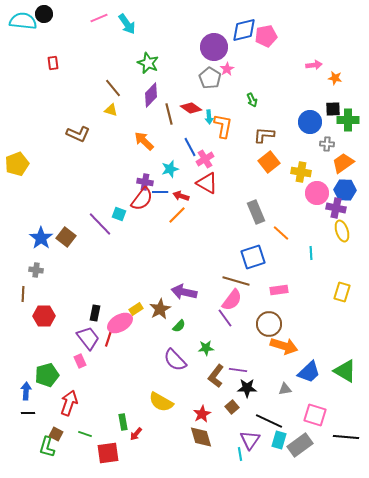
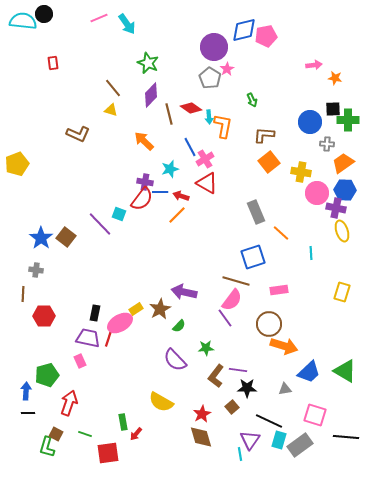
purple trapezoid at (88, 338): rotated 40 degrees counterclockwise
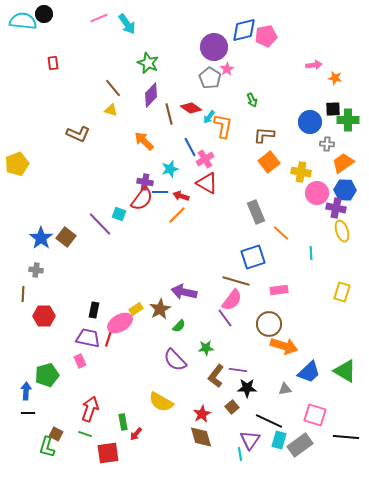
cyan arrow at (209, 117): rotated 40 degrees clockwise
black rectangle at (95, 313): moved 1 px left, 3 px up
red arrow at (69, 403): moved 21 px right, 6 px down
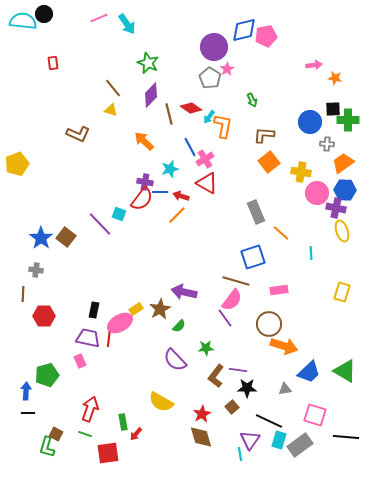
red line at (109, 337): rotated 12 degrees counterclockwise
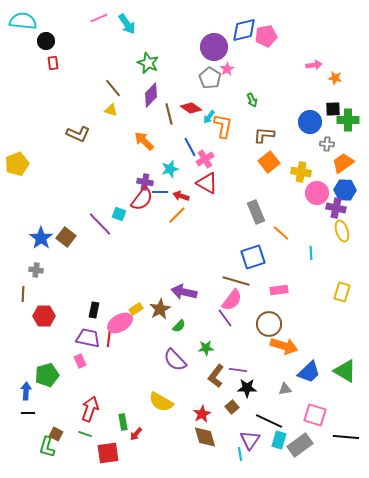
black circle at (44, 14): moved 2 px right, 27 px down
brown diamond at (201, 437): moved 4 px right
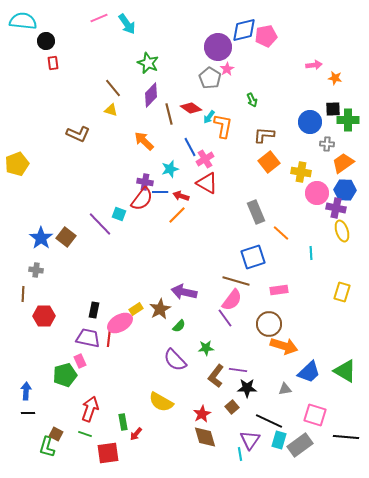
purple circle at (214, 47): moved 4 px right
green pentagon at (47, 375): moved 18 px right
